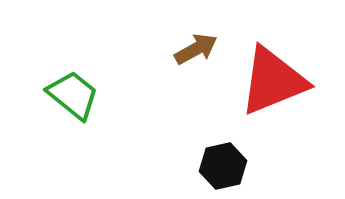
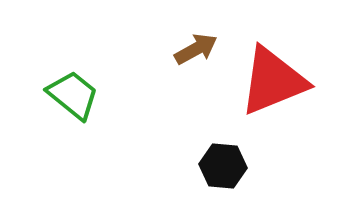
black hexagon: rotated 18 degrees clockwise
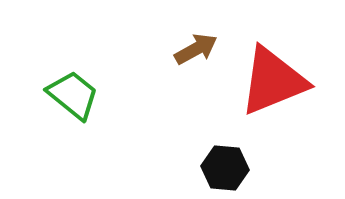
black hexagon: moved 2 px right, 2 px down
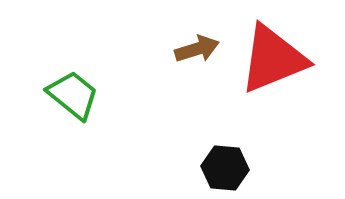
brown arrow: moved 1 px right; rotated 12 degrees clockwise
red triangle: moved 22 px up
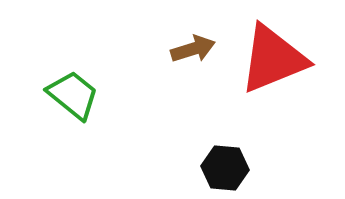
brown arrow: moved 4 px left
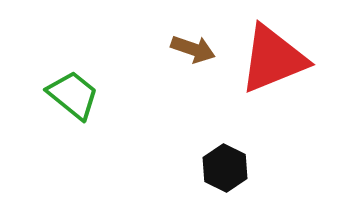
brown arrow: rotated 36 degrees clockwise
black hexagon: rotated 21 degrees clockwise
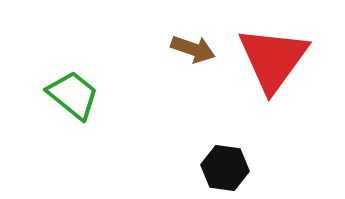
red triangle: rotated 32 degrees counterclockwise
black hexagon: rotated 18 degrees counterclockwise
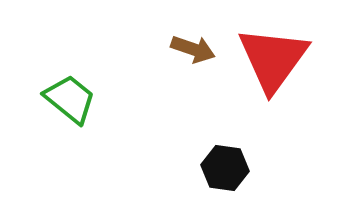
green trapezoid: moved 3 px left, 4 px down
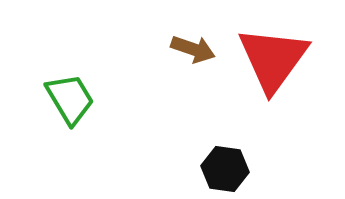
green trapezoid: rotated 20 degrees clockwise
black hexagon: moved 1 px down
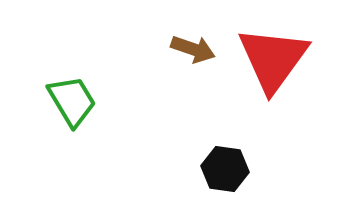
green trapezoid: moved 2 px right, 2 px down
